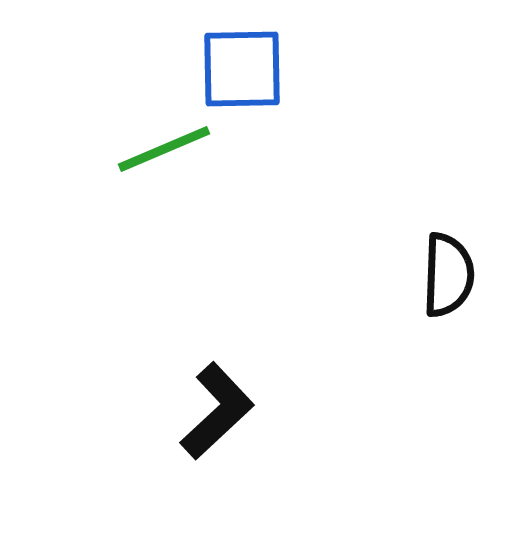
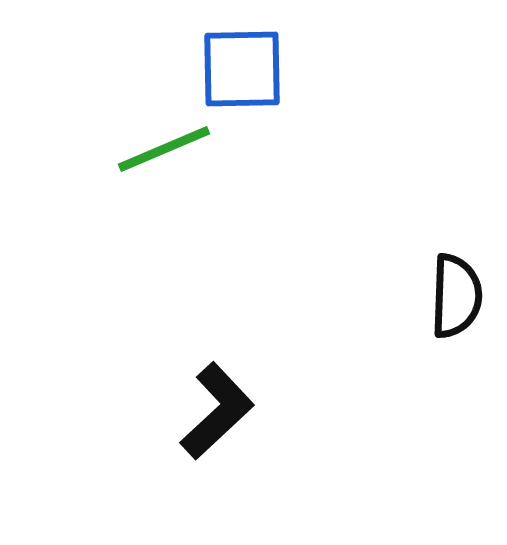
black semicircle: moved 8 px right, 21 px down
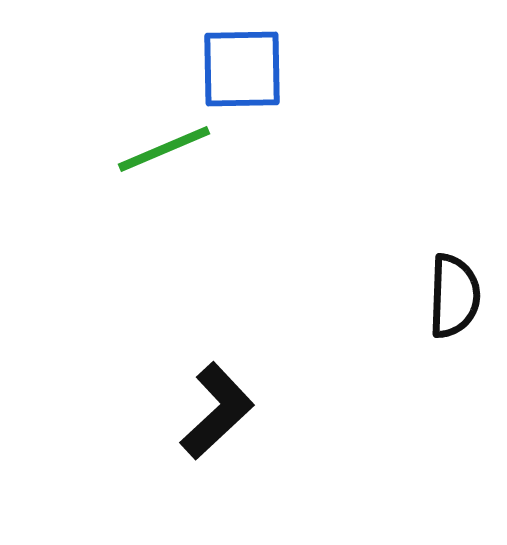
black semicircle: moved 2 px left
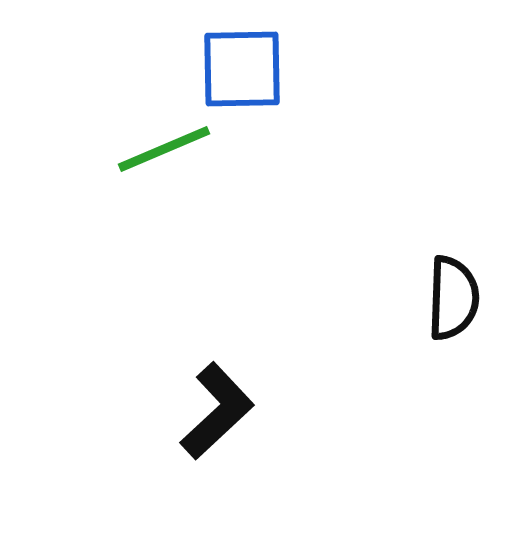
black semicircle: moved 1 px left, 2 px down
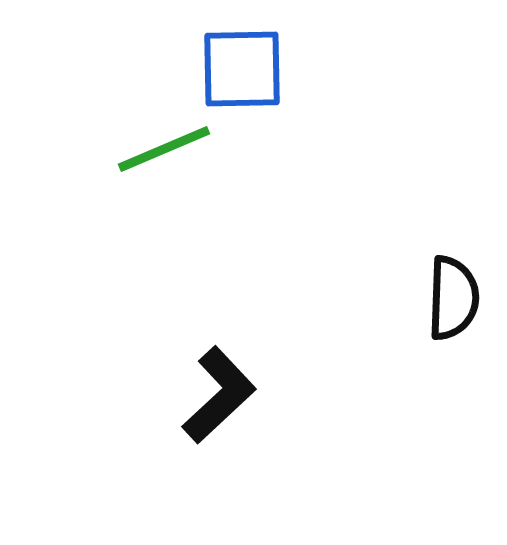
black L-shape: moved 2 px right, 16 px up
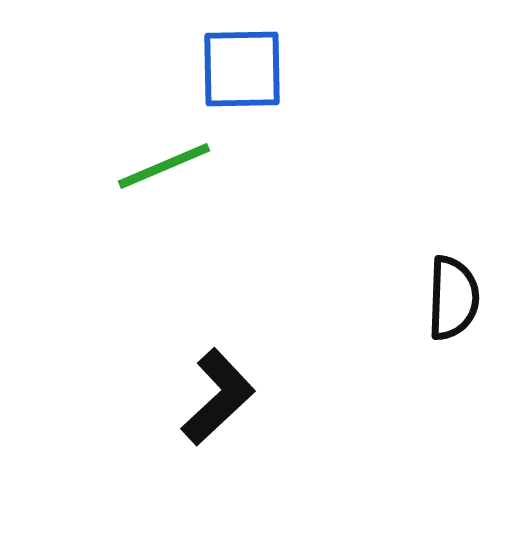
green line: moved 17 px down
black L-shape: moved 1 px left, 2 px down
